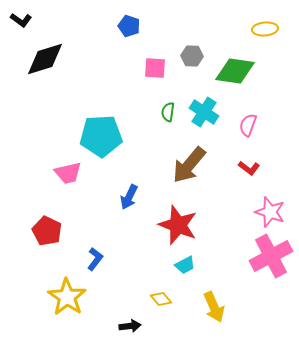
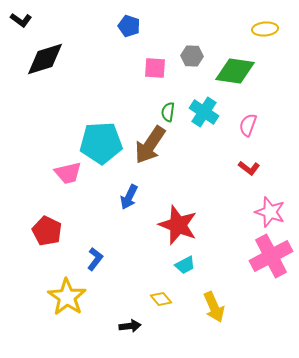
cyan pentagon: moved 7 px down
brown arrow: moved 39 px left, 20 px up; rotated 6 degrees counterclockwise
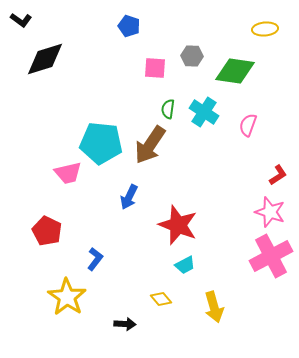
green semicircle: moved 3 px up
cyan pentagon: rotated 9 degrees clockwise
red L-shape: moved 29 px right, 7 px down; rotated 70 degrees counterclockwise
yellow arrow: rotated 8 degrees clockwise
black arrow: moved 5 px left, 2 px up; rotated 10 degrees clockwise
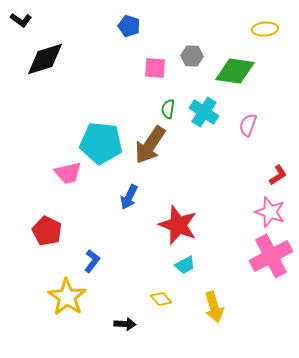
blue L-shape: moved 3 px left, 2 px down
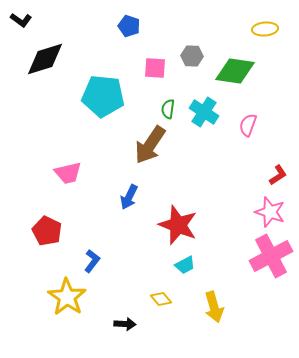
cyan pentagon: moved 2 px right, 47 px up
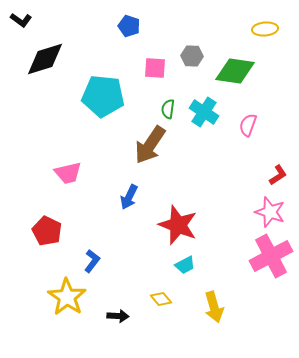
black arrow: moved 7 px left, 8 px up
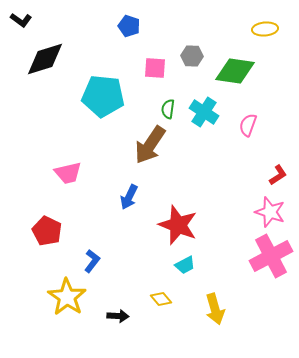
yellow arrow: moved 1 px right, 2 px down
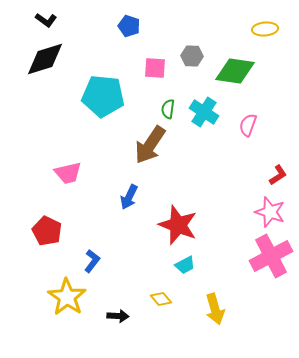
black L-shape: moved 25 px right
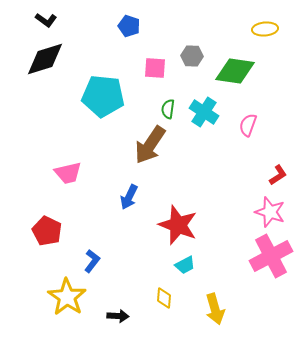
yellow diamond: moved 3 px right, 1 px up; rotated 45 degrees clockwise
